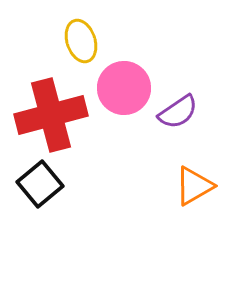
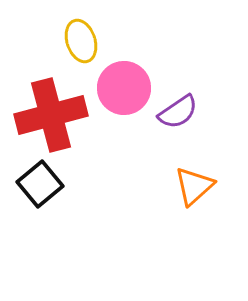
orange triangle: rotated 12 degrees counterclockwise
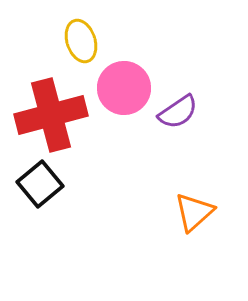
orange triangle: moved 26 px down
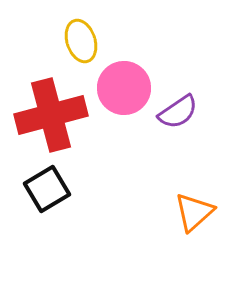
black square: moved 7 px right, 5 px down; rotated 9 degrees clockwise
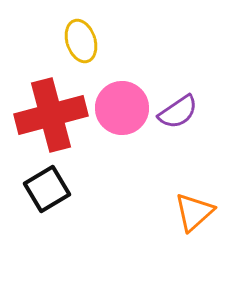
pink circle: moved 2 px left, 20 px down
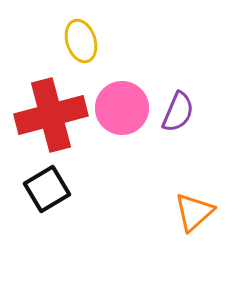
purple semicircle: rotated 33 degrees counterclockwise
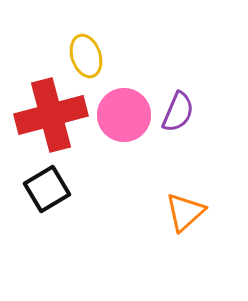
yellow ellipse: moved 5 px right, 15 px down
pink circle: moved 2 px right, 7 px down
orange triangle: moved 9 px left
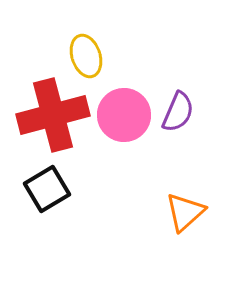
red cross: moved 2 px right
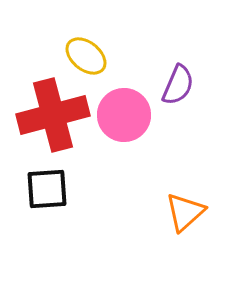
yellow ellipse: rotated 33 degrees counterclockwise
purple semicircle: moved 27 px up
black square: rotated 27 degrees clockwise
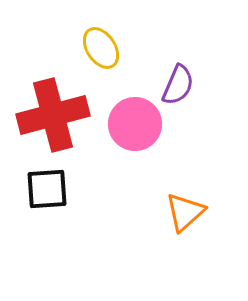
yellow ellipse: moved 15 px right, 8 px up; rotated 18 degrees clockwise
pink circle: moved 11 px right, 9 px down
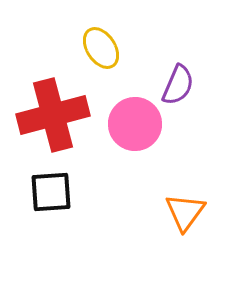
black square: moved 4 px right, 3 px down
orange triangle: rotated 12 degrees counterclockwise
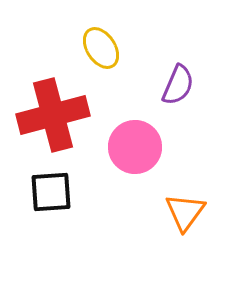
pink circle: moved 23 px down
